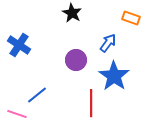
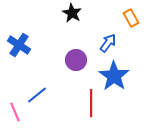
orange rectangle: rotated 42 degrees clockwise
pink line: moved 2 px left, 2 px up; rotated 48 degrees clockwise
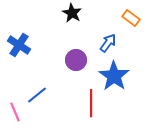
orange rectangle: rotated 24 degrees counterclockwise
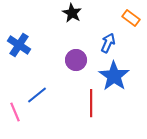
blue arrow: rotated 12 degrees counterclockwise
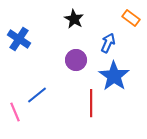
black star: moved 2 px right, 6 px down
blue cross: moved 6 px up
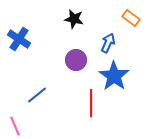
black star: rotated 18 degrees counterclockwise
pink line: moved 14 px down
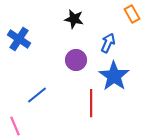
orange rectangle: moved 1 px right, 4 px up; rotated 24 degrees clockwise
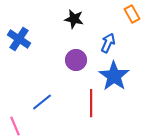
blue line: moved 5 px right, 7 px down
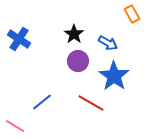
black star: moved 15 px down; rotated 24 degrees clockwise
blue arrow: rotated 96 degrees clockwise
purple circle: moved 2 px right, 1 px down
red line: rotated 60 degrees counterclockwise
pink line: rotated 36 degrees counterclockwise
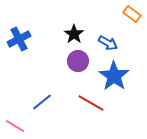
orange rectangle: rotated 24 degrees counterclockwise
blue cross: rotated 30 degrees clockwise
